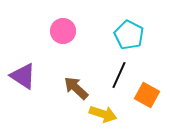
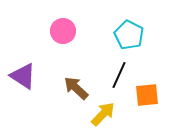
orange square: rotated 35 degrees counterclockwise
yellow arrow: rotated 64 degrees counterclockwise
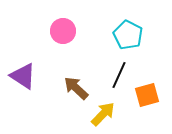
cyan pentagon: moved 1 px left
orange square: rotated 10 degrees counterclockwise
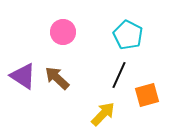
pink circle: moved 1 px down
brown arrow: moved 19 px left, 10 px up
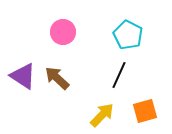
orange square: moved 2 px left, 16 px down
yellow arrow: moved 1 px left, 1 px down
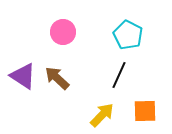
orange square: rotated 15 degrees clockwise
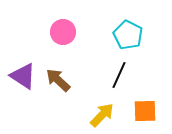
brown arrow: moved 1 px right, 2 px down
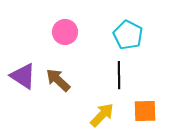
pink circle: moved 2 px right
black line: rotated 24 degrees counterclockwise
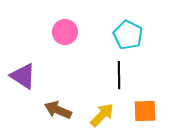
brown arrow: moved 30 px down; rotated 20 degrees counterclockwise
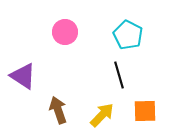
black line: rotated 16 degrees counterclockwise
brown arrow: rotated 48 degrees clockwise
